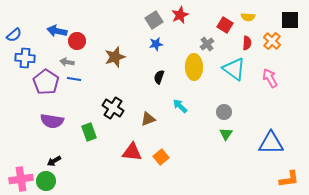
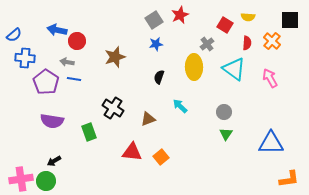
blue arrow: moved 1 px up
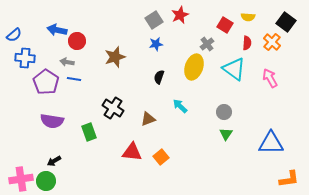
black square: moved 4 px left, 2 px down; rotated 36 degrees clockwise
orange cross: moved 1 px down
yellow ellipse: rotated 20 degrees clockwise
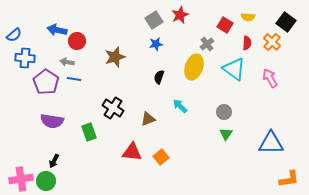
black arrow: rotated 32 degrees counterclockwise
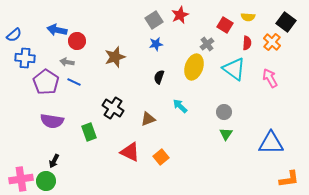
blue line: moved 3 px down; rotated 16 degrees clockwise
red triangle: moved 2 px left; rotated 20 degrees clockwise
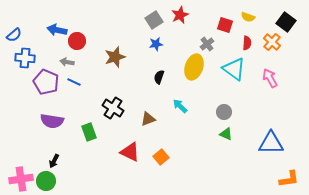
yellow semicircle: rotated 16 degrees clockwise
red square: rotated 14 degrees counterclockwise
purple pentagon: rotated 10 degrees counterclockwise
green triangle: rotated 40 degrees counterclockwise
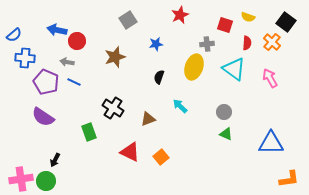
gray square: moved 26 px left
gray cross: rotated 32 degrees clockwise
purple semicircle: moved 9 px left, 4 px up; rotated 25 degrees clockwise
black arrow: moved 1 px right, 1 px up
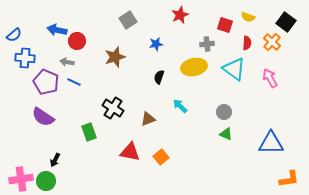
yellow ellipse: rotated 60 degrees clockwise
red triangle: rotated 15 degrees counterclockwise
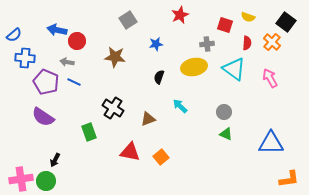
brown star: rotated 25 degrees clockwise
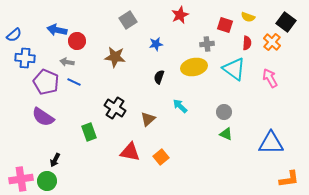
black cross: moved 2 px right
brown triangle: rotated 21 degrees counterclockwise
green circle: moved 1 px right
